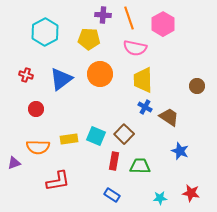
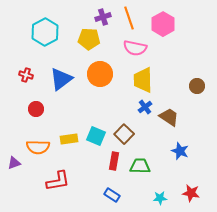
purple cross: moved 2 px down; rotated 21 degrees counterclockwise
blue cross: rotated 24 degrees clockwise
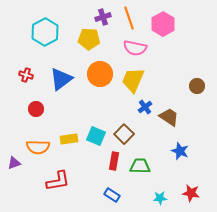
yellow trapezoid: moved 10 px left; rotated 24 degrees clockwise
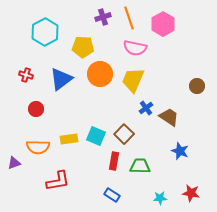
yellow pentagon: moved 6 px left, 8 px down
blue cross: moved 1 px right, 1 px down
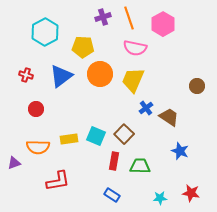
blue triangle: moved 3 px up
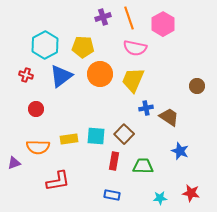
cyan hexagon: moved 13 px down
blue cross: rotated 24 degrees clockwise
cyan square: rotated 18 degrees counterclockwise
green trapezoid: moved 3 px right
blue rectangle: rotated 21 degrees counterclockwise
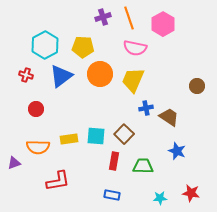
blue star: moved 3 px left
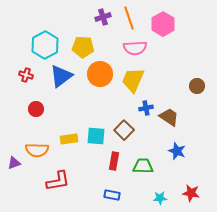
pink semicircle: rotated 15 degrees counterclockwise
brown square: moved 4 px up
orange semicircle: moved 1 px left, 3 px down
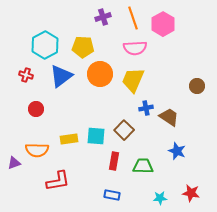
orange line: moved 4 px right
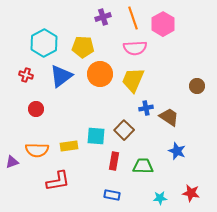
cyan hexagon: moved 1 px left, 2 px up
yellow rectangle: moved 7 px down
purple triangle: moved 2 px left, 1 px up
